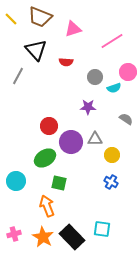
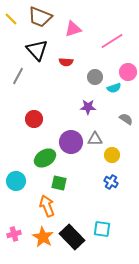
black triangle: moved 1 px right
red circle: moved 15 px left, 7 px up
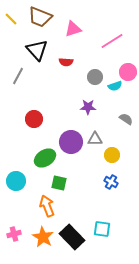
cyan semicircle: moved 1 px right, 2 px up
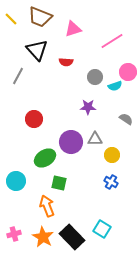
cyan square: rotated 24 degrees clockwise
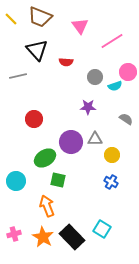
pink triangle: moved 7 px right, 3 px up; rotated 48 degrees counterclockwise
gray line: rotated 48 degrees clockwise
green square: moved 1 px left, 3 px up
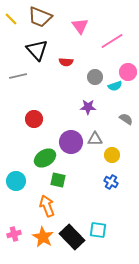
cyan square: moved 4 px left, 1 px down; rotated 24 degrees counterclockwise
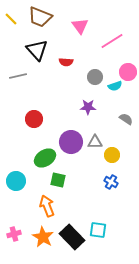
gray triangle: moved 3 px down
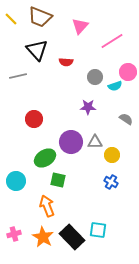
pink triangle: rotated 18 degrees clockwise
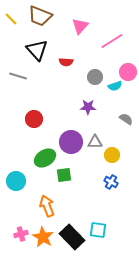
brown trapezoid: moved 1 px up
gray line: rotated 30 degrees clockwise
green square: moved 6 px right, 5 px up; rotated 21 degrees counterclockwise
pink cross: moved 7 px right
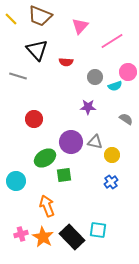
gray triangle: rotated 14 degrees clockwise
blue cross: rotated 24 degrees clockwise
